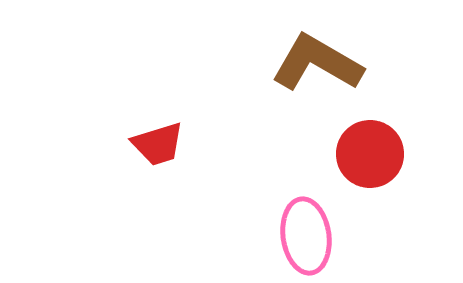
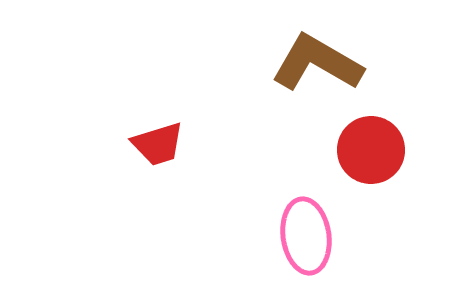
red circle: moved 1 px right, 4 px up
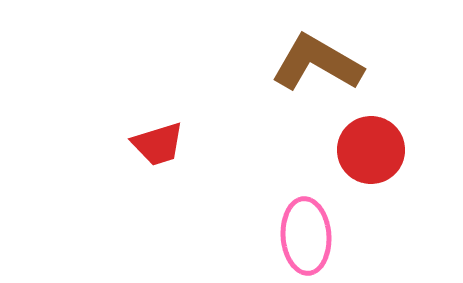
pink ellipse: rotated 4 degrees clockwise
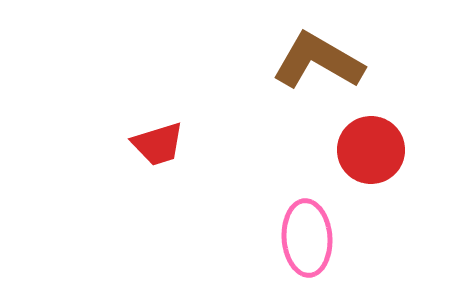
brown L-shape: moved 1 px right, 2 px up
pink ellipse: moved 1 px right, 2 px down
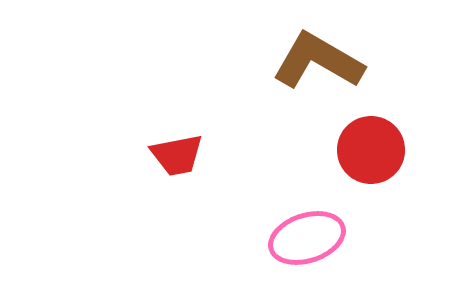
red trapezoid: moved 19 px right, 11 px down; rotated 6 degrees clockwise
pink ellipse: rotated 76 degrees clockwise
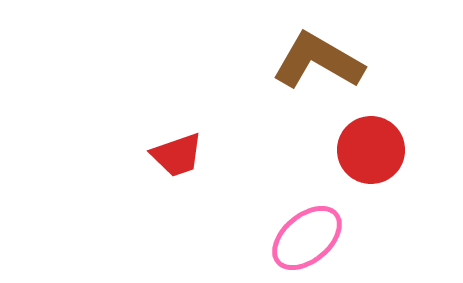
red trapezoid: rotated 8 degrees counterclockwise
pink ellipse: rotated 22 degrees counterclockwise
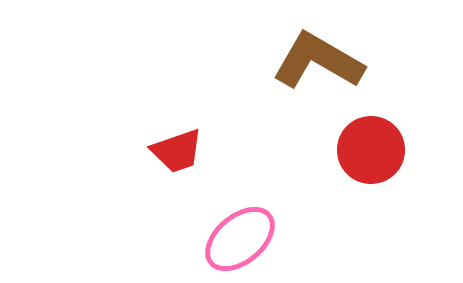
red trapezoid: moved 4 px up
pink ellipse: moved 67 px left, 1 px down
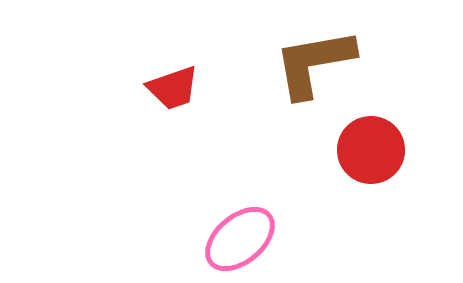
brown L-shape: moved 4 px left, 2 px down; rotated 40 degrees counterclockwise
red trapezoid: moved 4 px left, 63 px up
